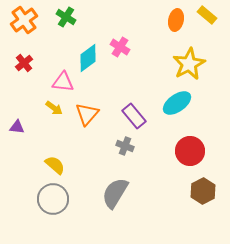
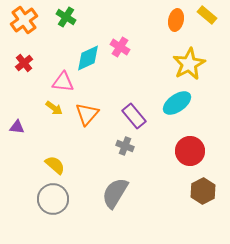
cyan diamond: rotated 12 degrees clockwise
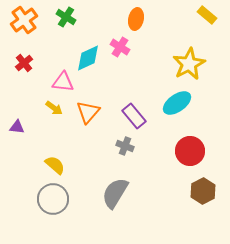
orange ellipse: moved 40 px left, 1 px up
orange triangle: moved 1 px right, 2 px up
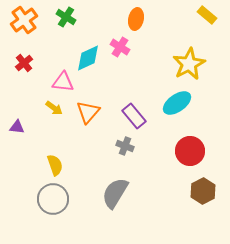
yellow semicircle: rotated 30 degrees clockwise
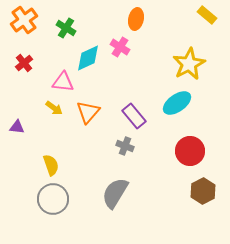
green cross: moved 11 px down
yellow semicircle: moved 4 px left
